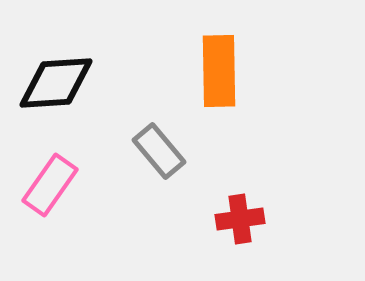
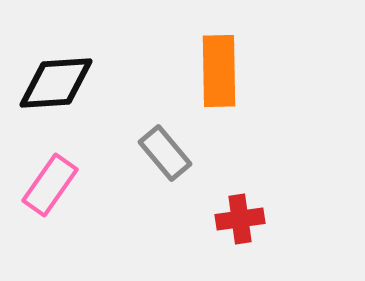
gray rectangle: moved 6 px right, 2 px down
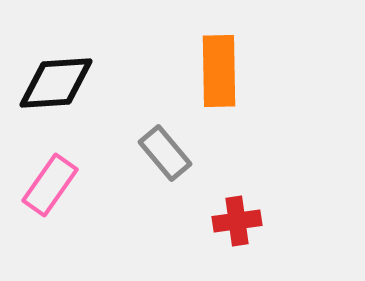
red cross: moved 3 px left, 2 px down
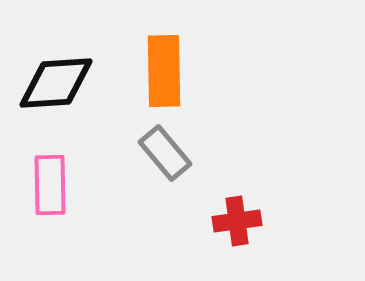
orange rectangle: moved 55 px left
pink rectangle: rotated 36 degrees counterclockwise
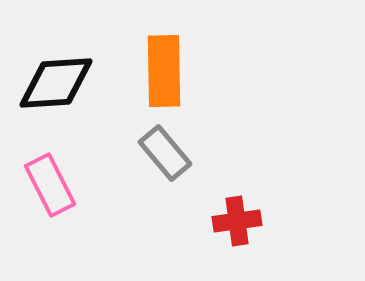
pink rectangle: rotated 26 degrees counterclockwise
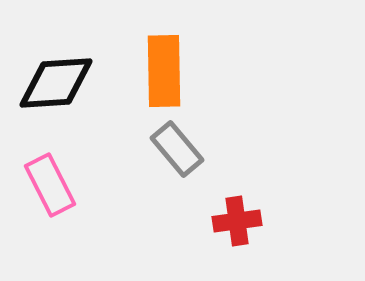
gray rectangle: moved 12 px right, 4 px up
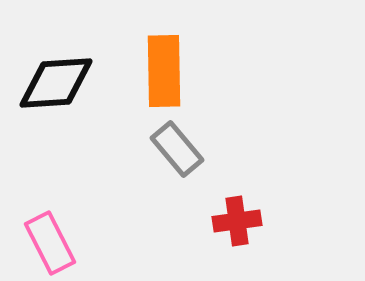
pink rectangle: moved 58 px down
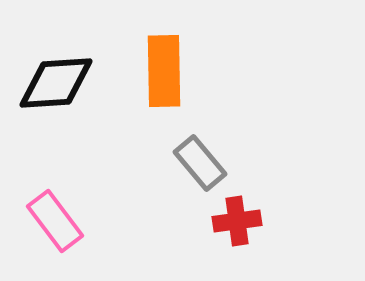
gray rectangle: moved 23 px right, 14 px down
pink rectangle: moved 5 px right, 22 px up; rotated 10 degrees counterclockwise
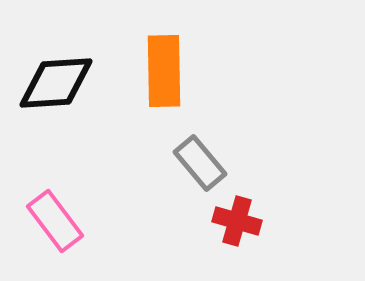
red cross: rotated 24 degrees clockwise
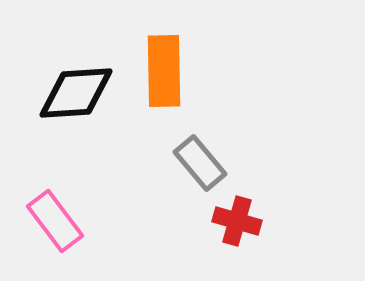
black diamond: moved 20 px right, 10 px down
